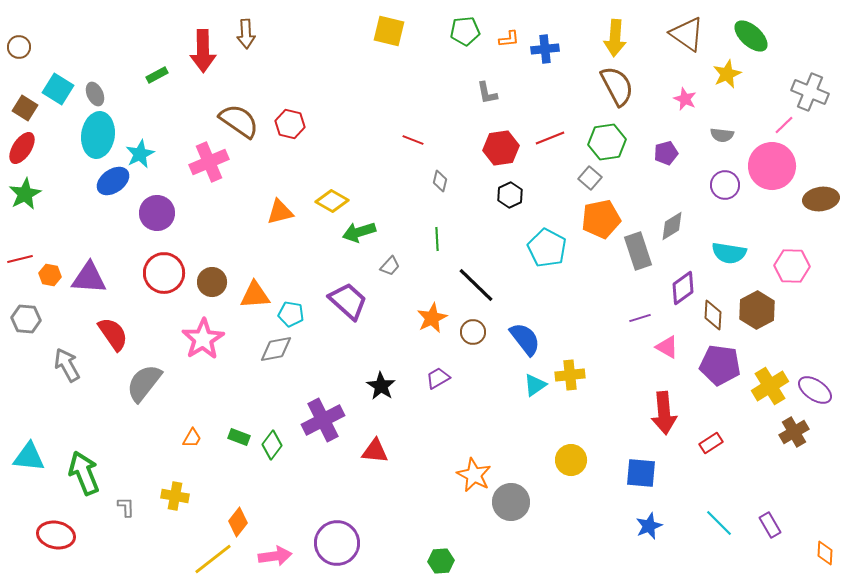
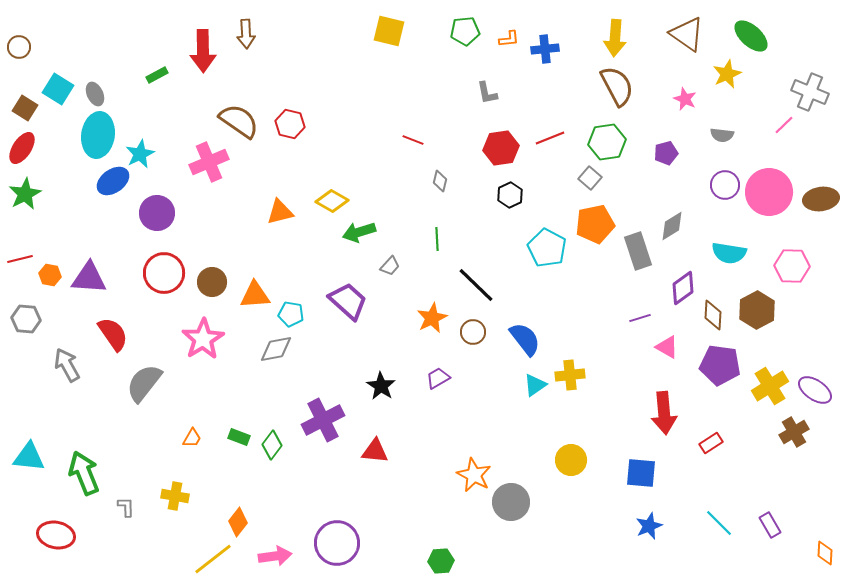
pink circle at (772, 166): moved 3 px left, 26 px down
orange pentagon at (601, 219): moved 6 px left, 5 px down
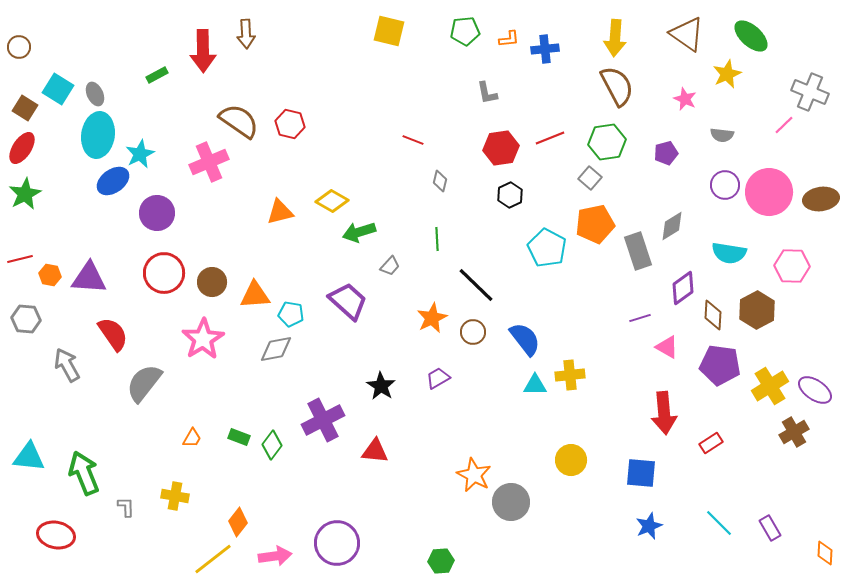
cyan triangle at (535, 385): rotated 35 degrees clockwise
purple rectangle at (770, 525): moved 3 px down
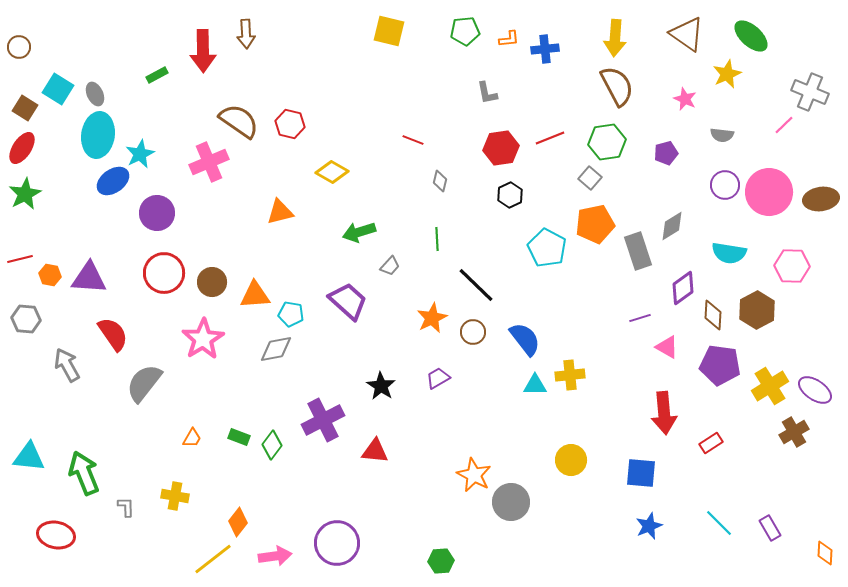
yellow diamond at (332, 201): moved 29 px up
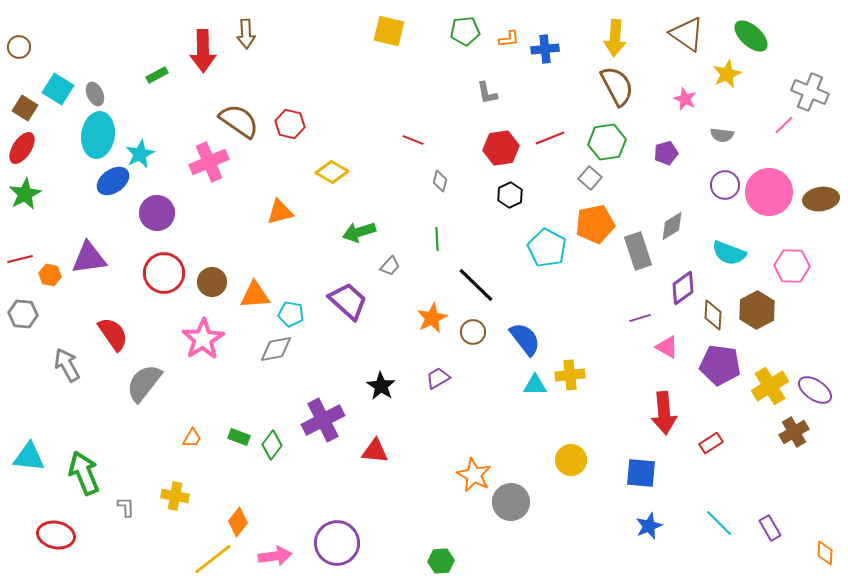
cyan semicircle at (729, 253): rotated 12 degrees clockwise
purple triangle at (89, 278): moved 20 px up; rotated 12 degrees counterclockwise
gray hexagon at (26, 319): moved 3 px left, 5 px up
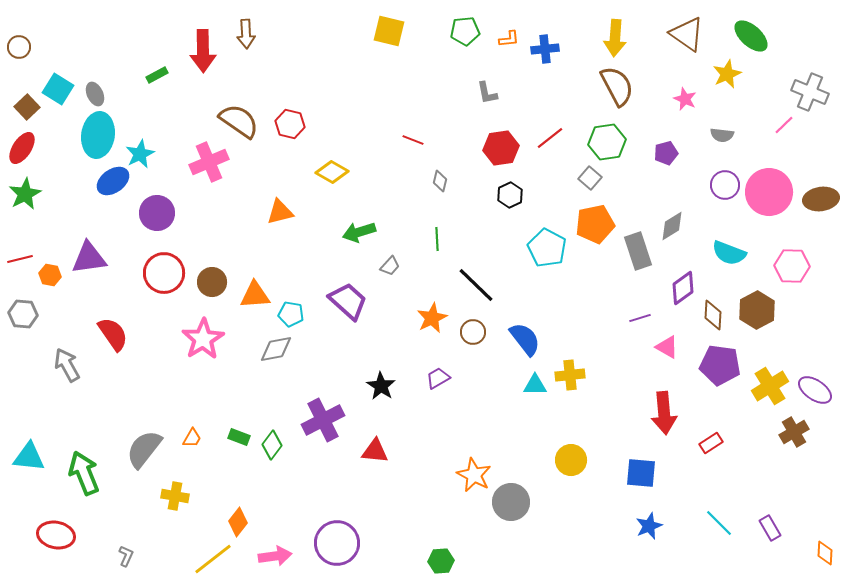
brown square at (25, 108): moved 2 px right, 1 px up; rotated 15 degrees clockwise
red line at (550, 138): rotated 16 degrees counterclockwise
gray semicircle at (144, 383): moved 66 px down
gray L-shape at (126, 507): moved 49 px down; rotated 25 degrees clockwise
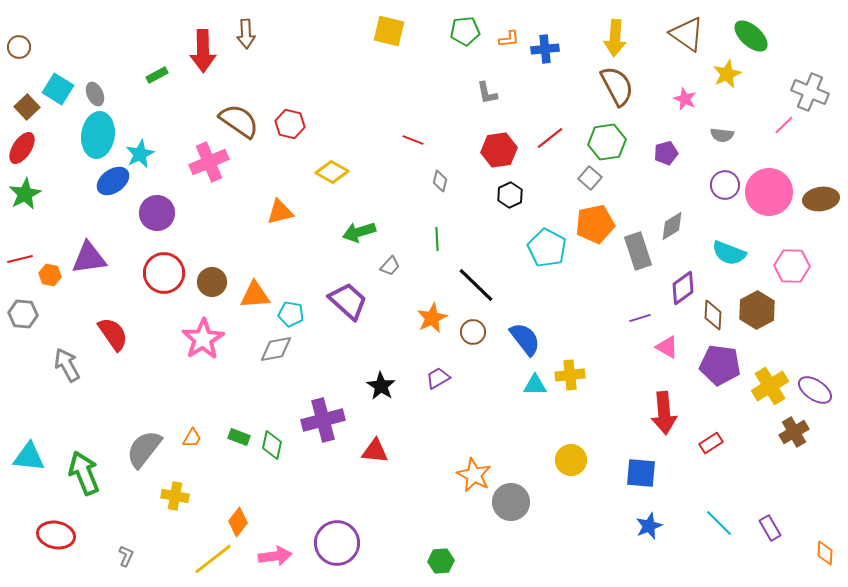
red hexagon at (501, 148): moved 2 px left, 2 px down
purple cross at (323, 420): rotated 12 degrees clockwise
green diamond at (272, 445): rotated 24 degrees counterclockwise
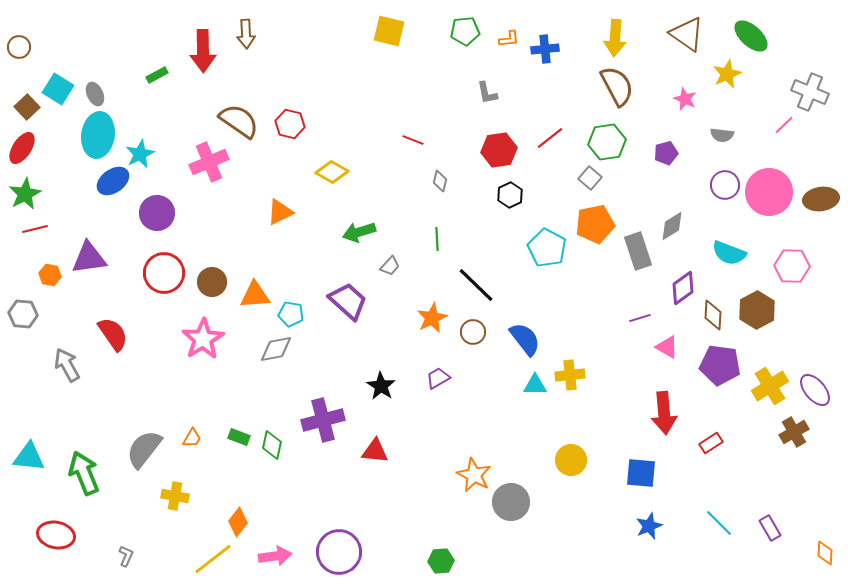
orange triangle at (280, 212): rotated 12 degrees counterclockwise
red line at (20, 259): moved 15 px right, 30 px up
purple ellipse at (815, 390): rotated 16 degrees clockwise
purple circle at (337, 543): moved 2 px right, 9 px down
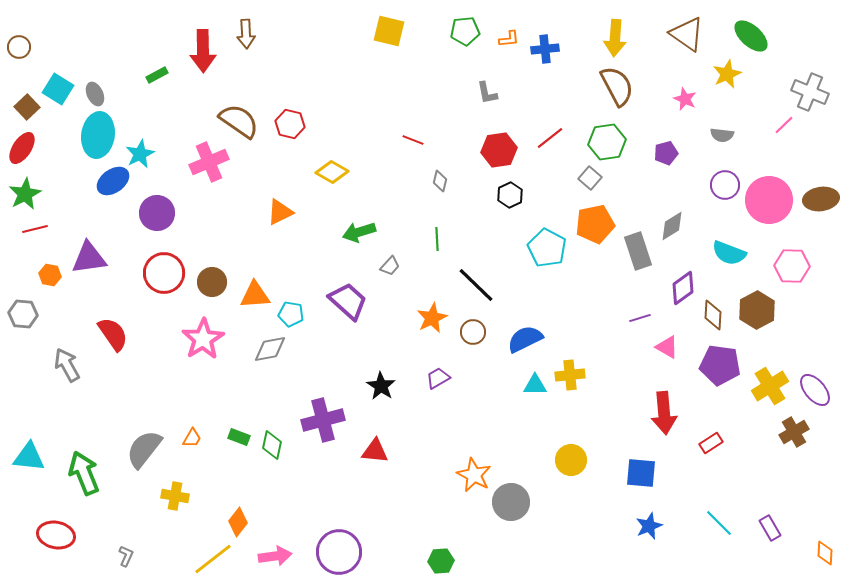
pink circle at (769, 192): moved 8 px down
blue semicircle at (525, 339): rotated 78 degrees counterclockwise
gray diamond at (276, 349): moved 6 px left
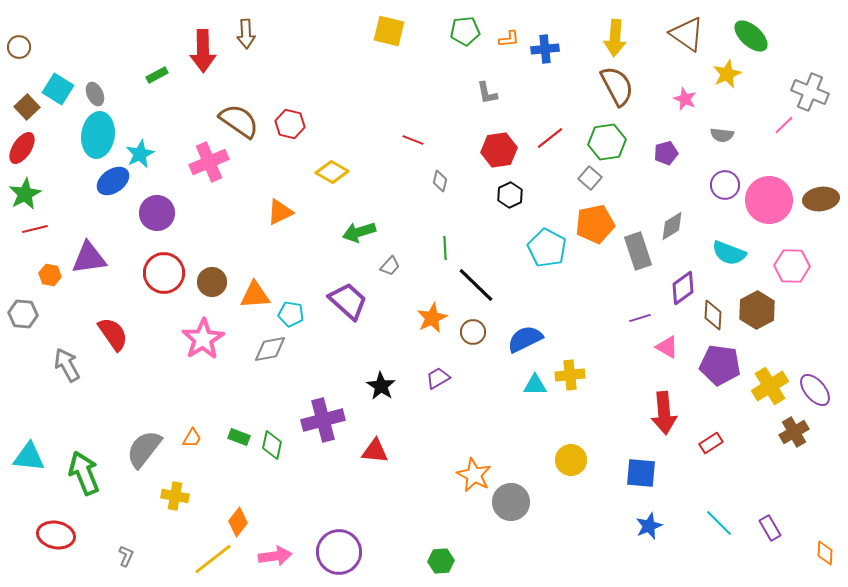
green line at (437, 239): moved 8 px right, 9 px down
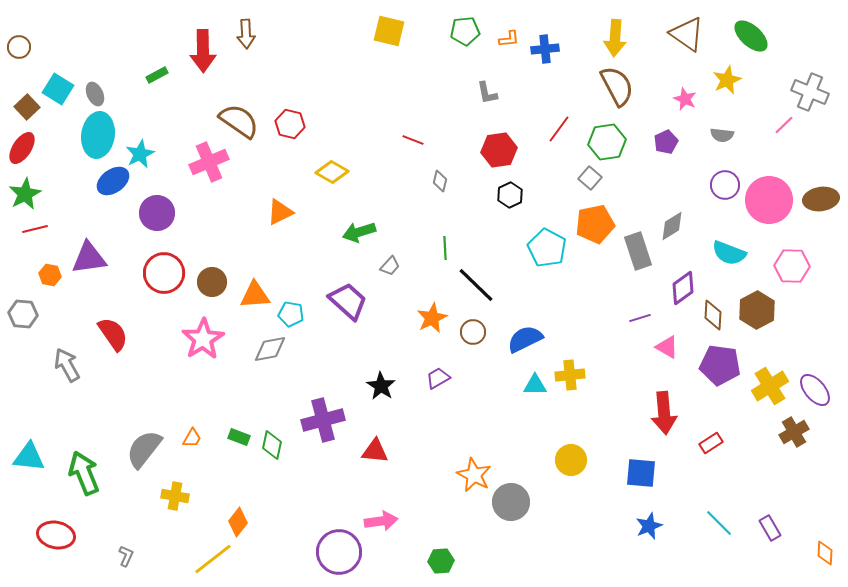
yellow star at (727, 74): moved 6 px down
red line at (550, 138): moved 9 px right, 9 px up; rotated 16 degrees counterclockwise
purple pentagon at (666, 153): moved 11 px up; rotated 10 degrees counterclockwise
pink arrow at (275, 556): moved 106 px right, 35 px up
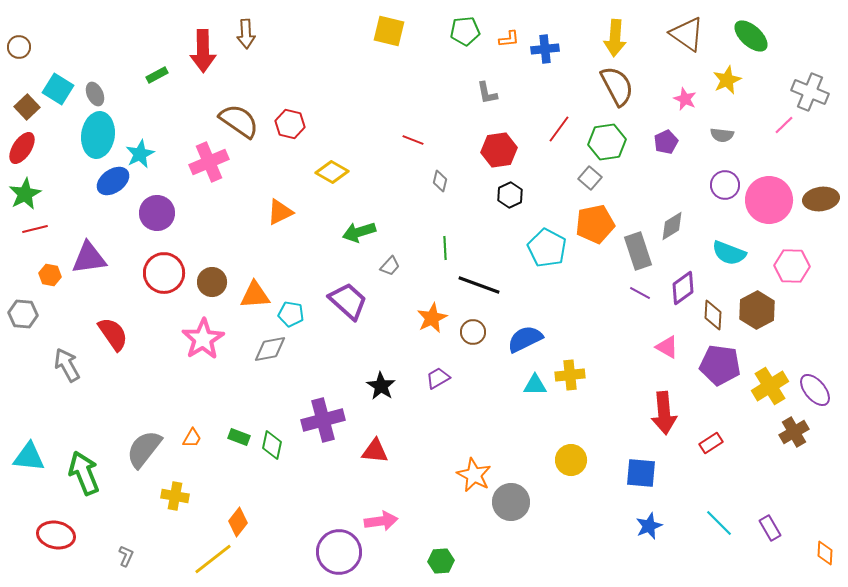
black line at (476, 285): moved 3 px right; rotated 24 degrees counterclockwise
purple line at (640, 318): moved 25 px up; rotated 45 degrees clockwise
